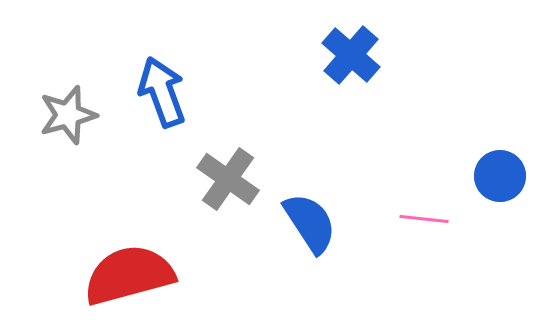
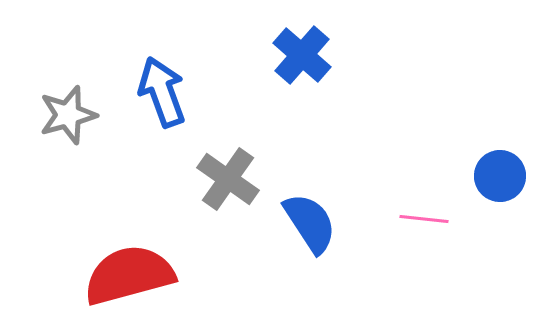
blue cross: moved 49 px left
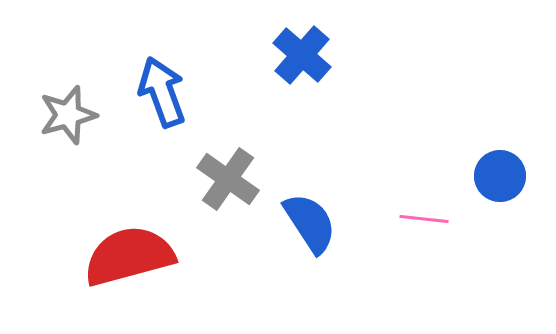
red semicircle: moved 19 px up
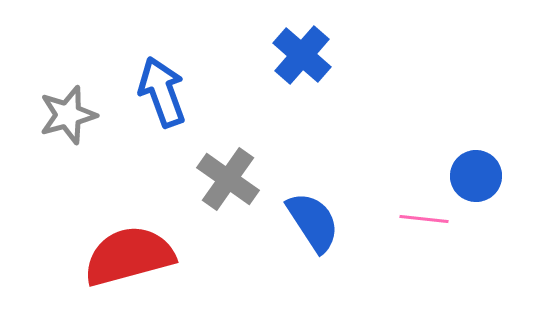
blue circle: moved 24 px left
blue semicircle: moved 3 px right, 1 px up
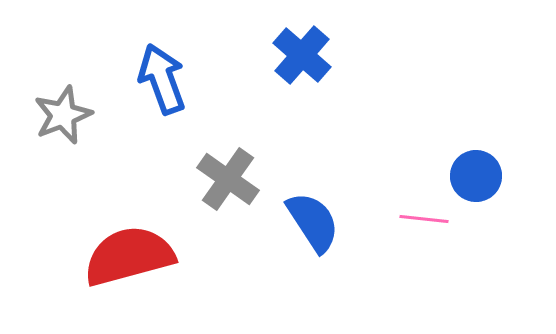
blue arrow: moved 13 px up
gray star: moved 5 px left; rotated 6 degrees counterclockwise
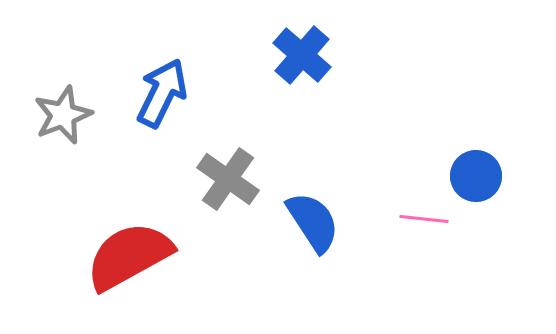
blue arrow: moved 14 px down; rotated 46 degrees clockwise
red semicircle: rotated 14 degrees counterclockwise
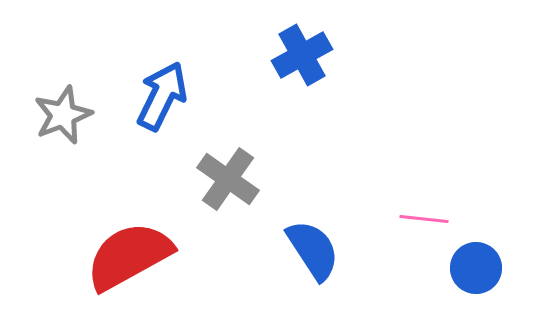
blue cross: rotated 20 degrees clockwise
blue arrow: moved 3 px down
blue circle: moved 92 px down
blue semicircle: moved 28 px down
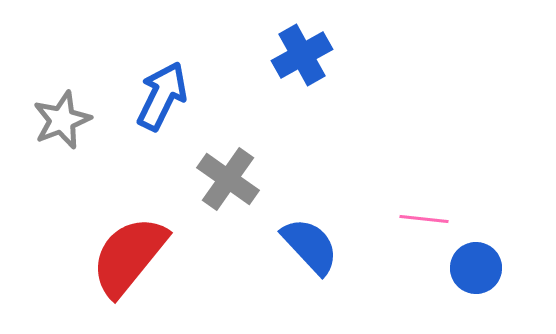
gray star: moved 1 px left, 5 px down
blue semicircle: moved 3 px left, 4 px up; rotated 10 degrees counterclockwise
red semicircle: rotated 22 degrees counterclockwise
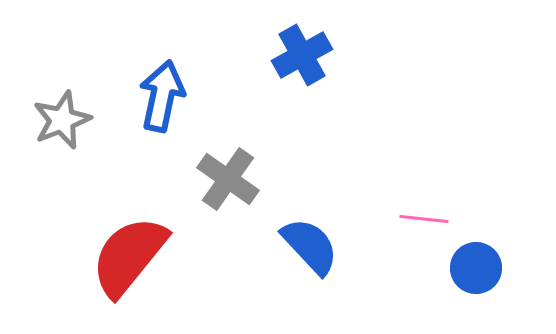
blue arrow: rotated 14 degrees counterclockwise
